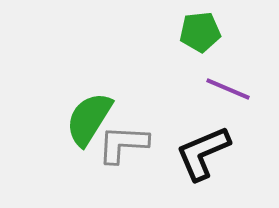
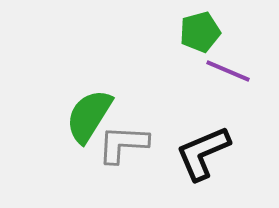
green pentagon: rotated 9 degrees counterclockwise
purple line: moved 18 px up
green semicircle: moved 3 px up
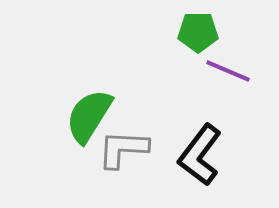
green pentagon: moved 2 px left; rotated 15 degrees clockwise
gray L-shape: moved 5 px down
black L-shape: moved 3 px left, 2 px down; rotated 30 degrees counterclockwise
